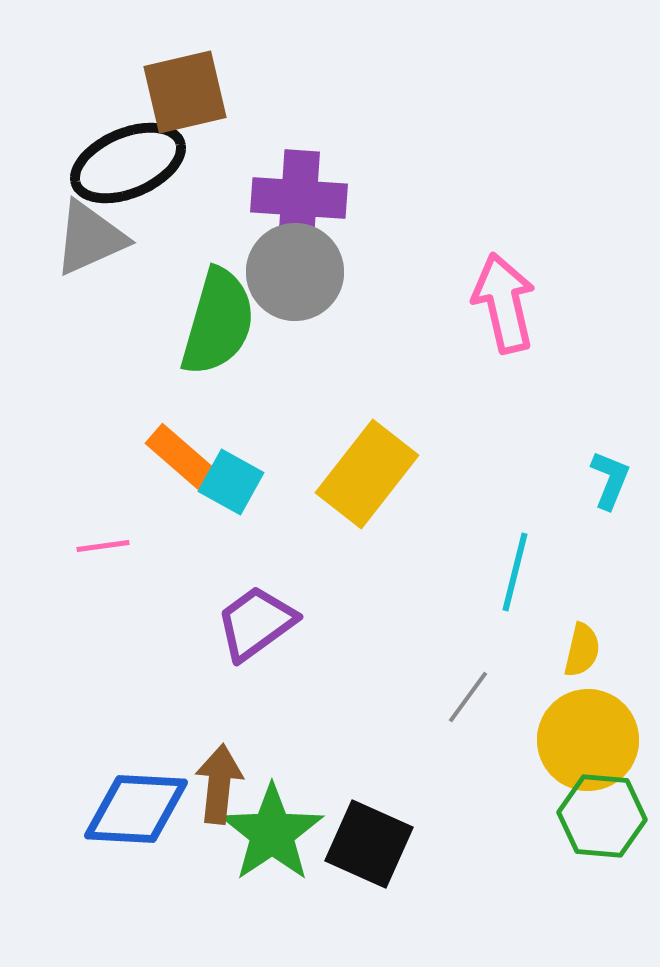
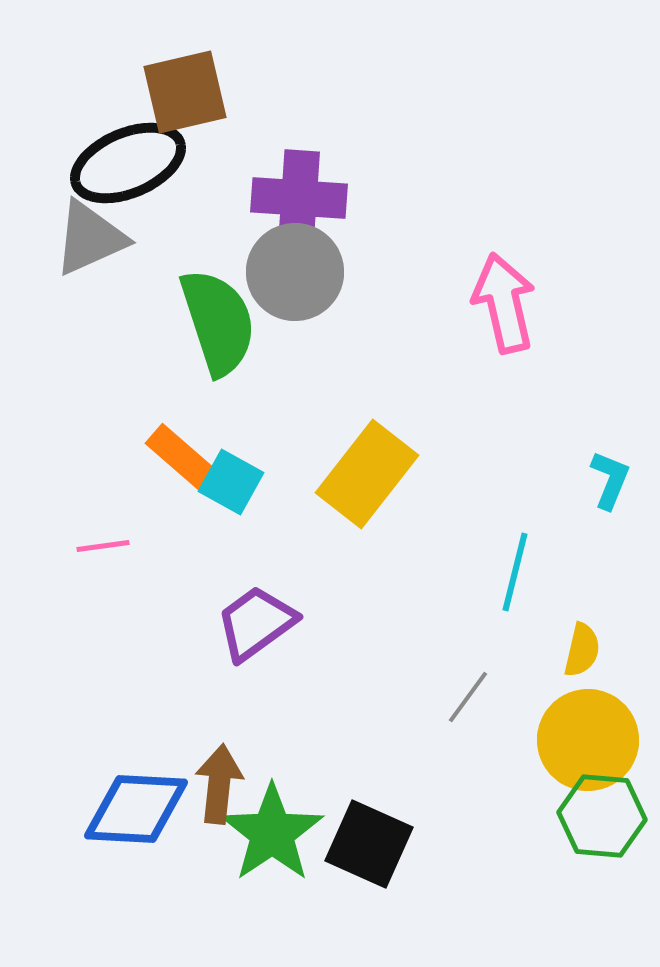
green semicircle: rotated 34 degrees counterclockwise
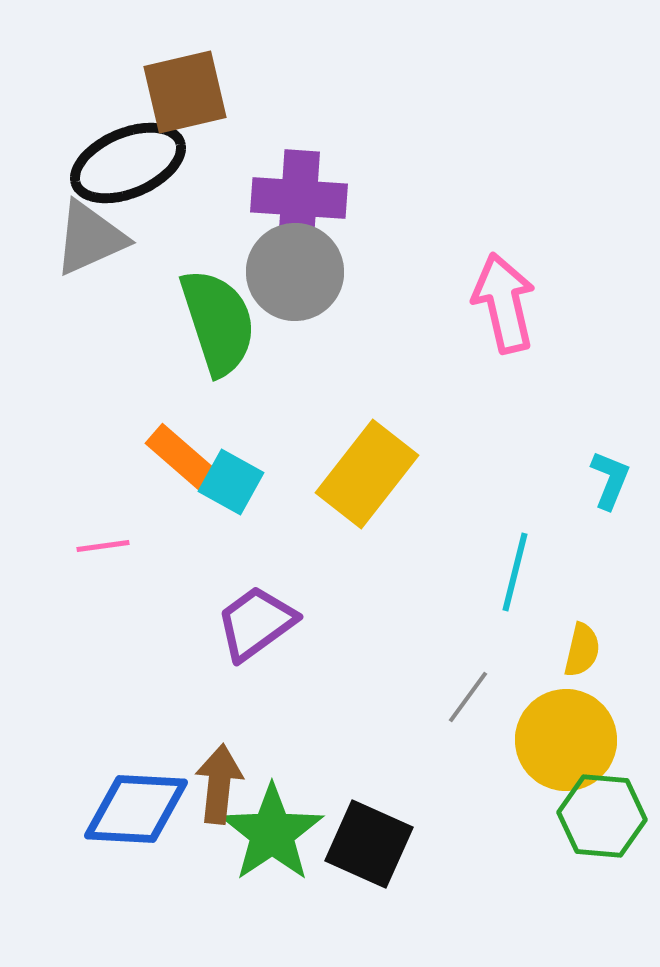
yellow circle: moved 22 px left
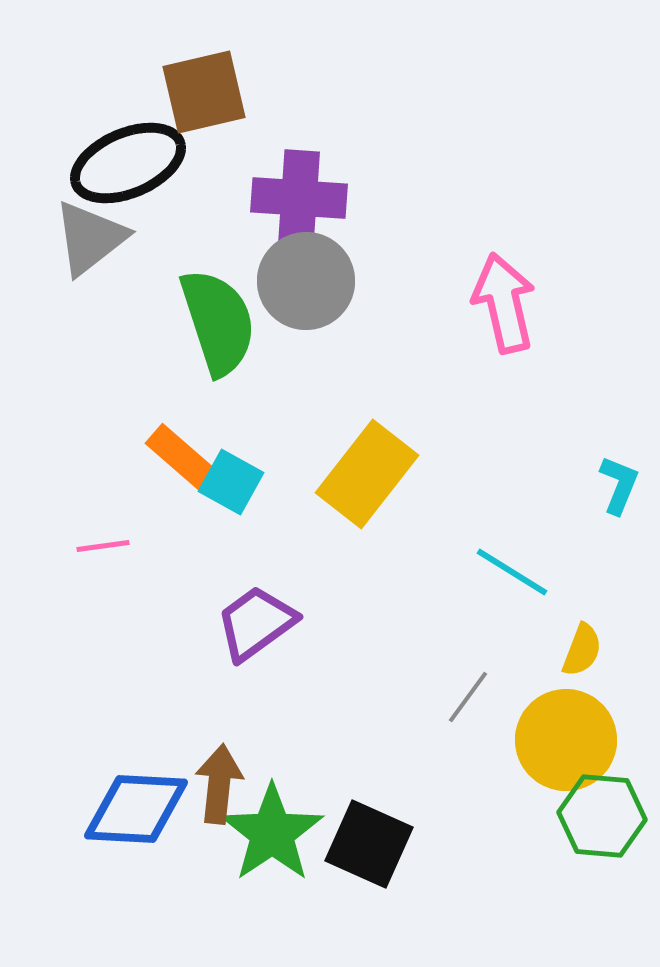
brown square: moved 19 px right
gray triangle: rotated 14 degrees counterclockwise
gray circle: moved 11 px right, 9 px down
cyan L-shape: moved 9 px right, 5 px down
cyan line: moved 3 px left; rotated 72 degrees counterclockwise
yellow semicircle: rotated 8 degrees clockwise
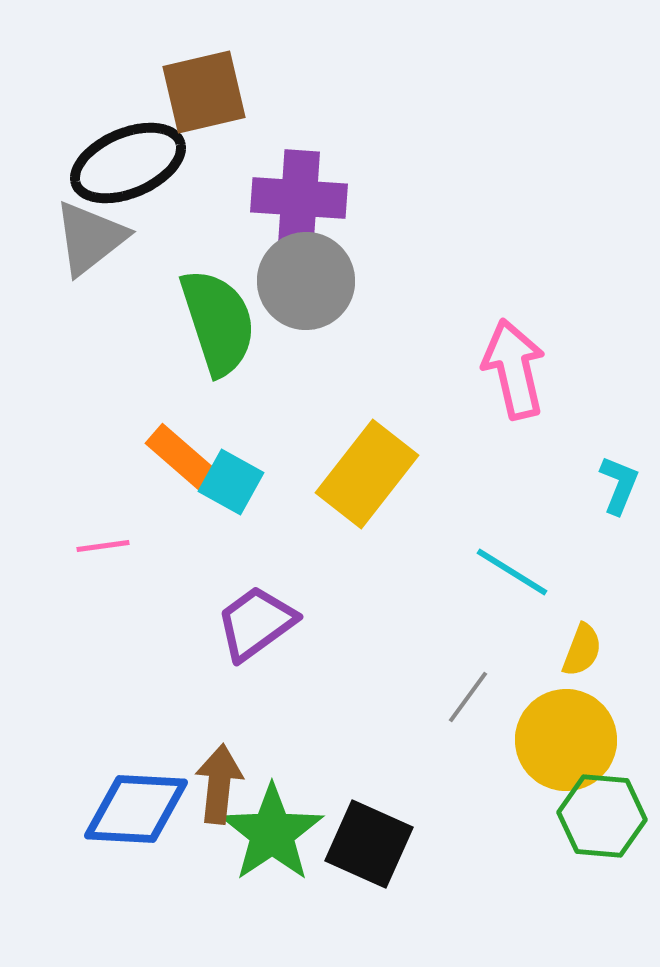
pink arrow: moved 10 px right, 66 px down
